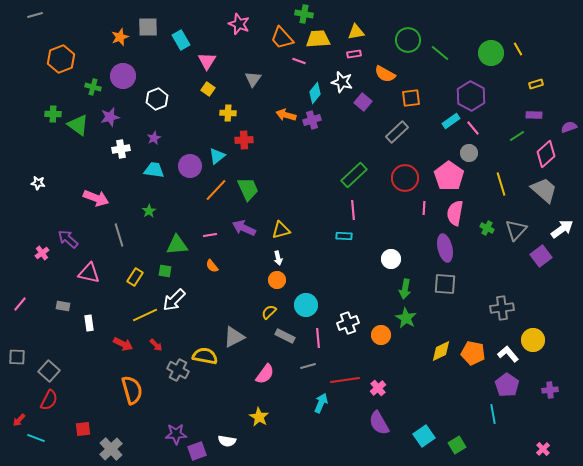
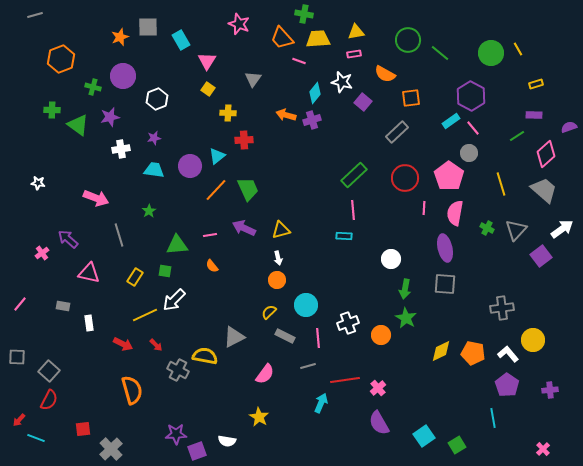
green cross at (53, 114): moved 1 px left, 4 px up
purple star at (154, 138): rotated 16 degrees clockwise
cyan line at (493, 414): moved 4 px down
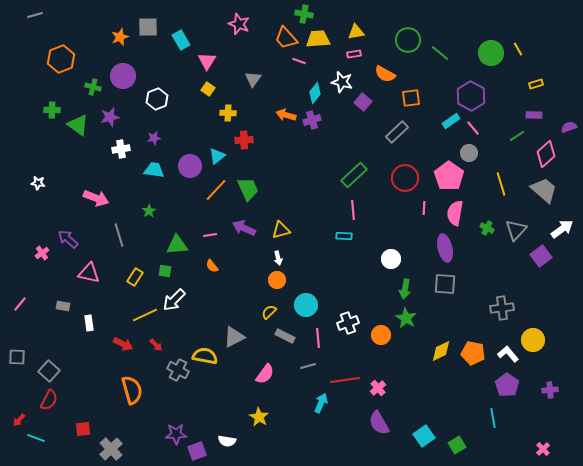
orange trapezoid at (282, 38): moved 4 px right
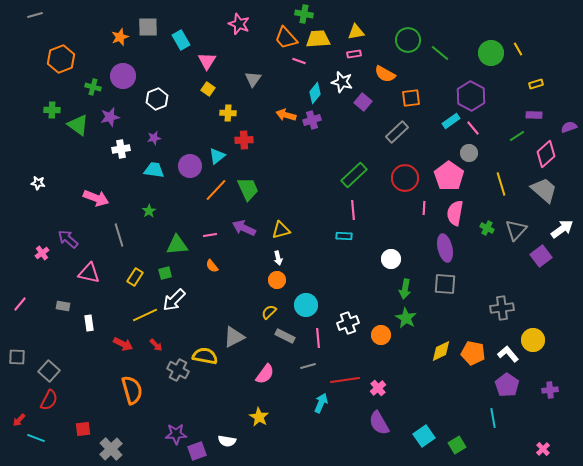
green square at (165, 271): moved 2 px down; rotated 24 degrees counterclockwise
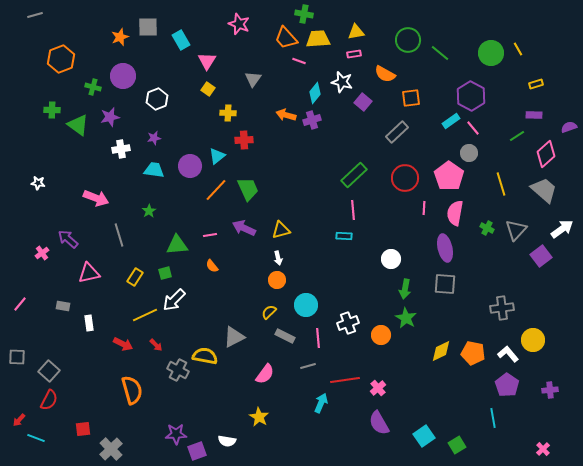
pink triangle at (89, 273): rotated 25 degrees counterclockwise
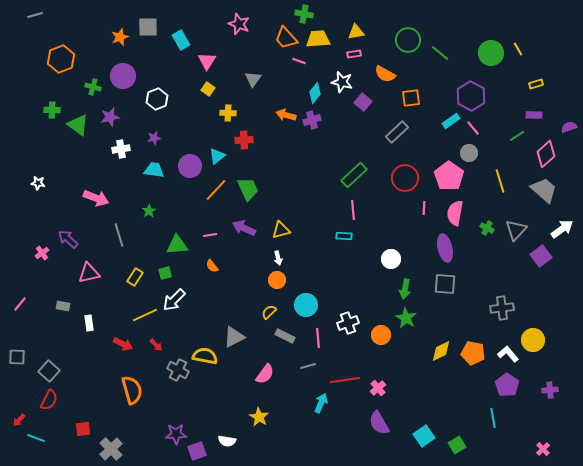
yellow line at (501, 184): moved 1 px left, 3 px up
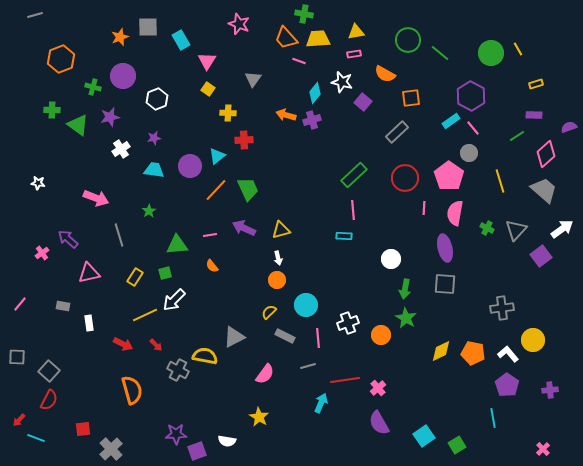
white cross at (121, 149): rotated 24 degrees counterclockwise
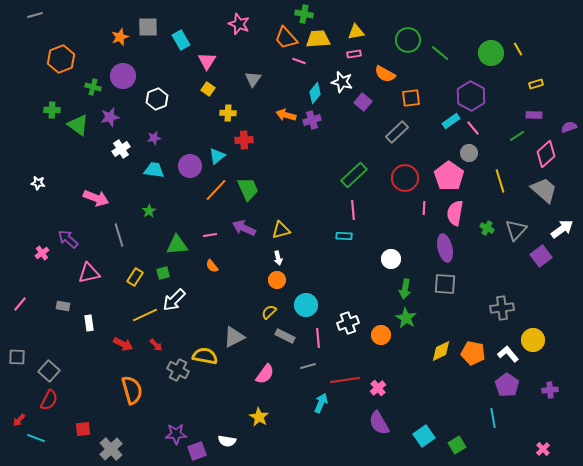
green square at (165, 273): moved 2 px left
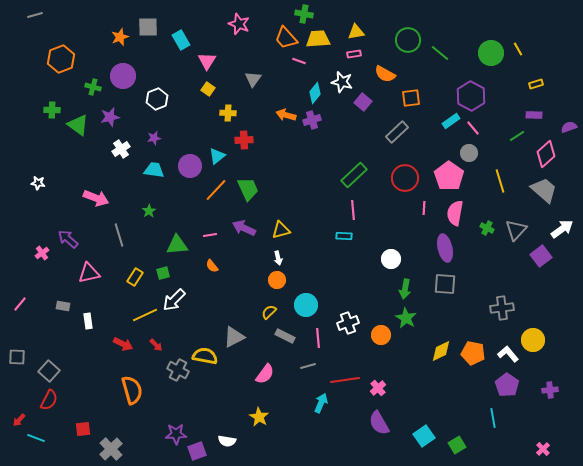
white rectangle at (89, 323): moved 1 px left, 2 px up
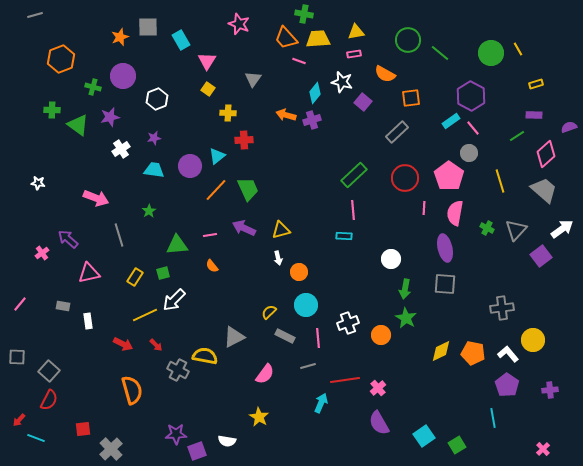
orange circle at (277, 280): moved 22 px right, 8 px up
